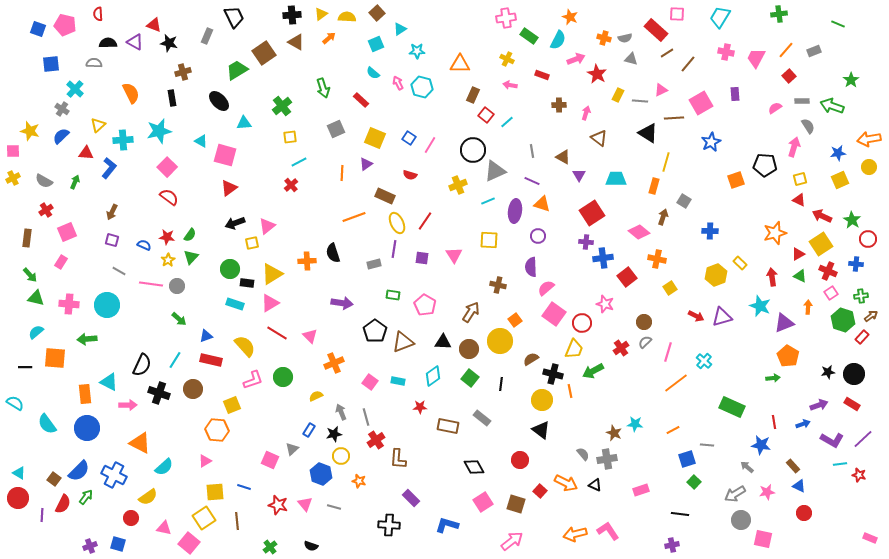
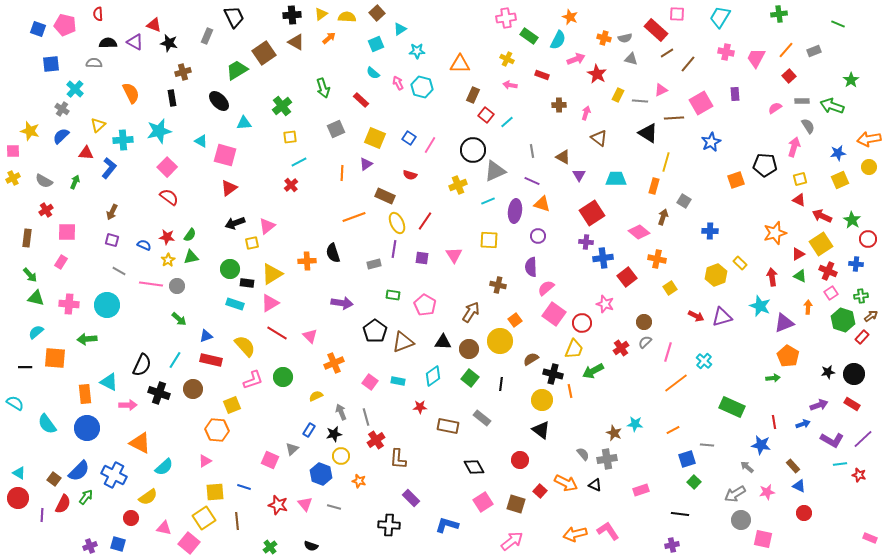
pink square at (67, 232): rotated 24 degrees clockwise
green triangle at (191, 257): rotated 35 degrees clockwise
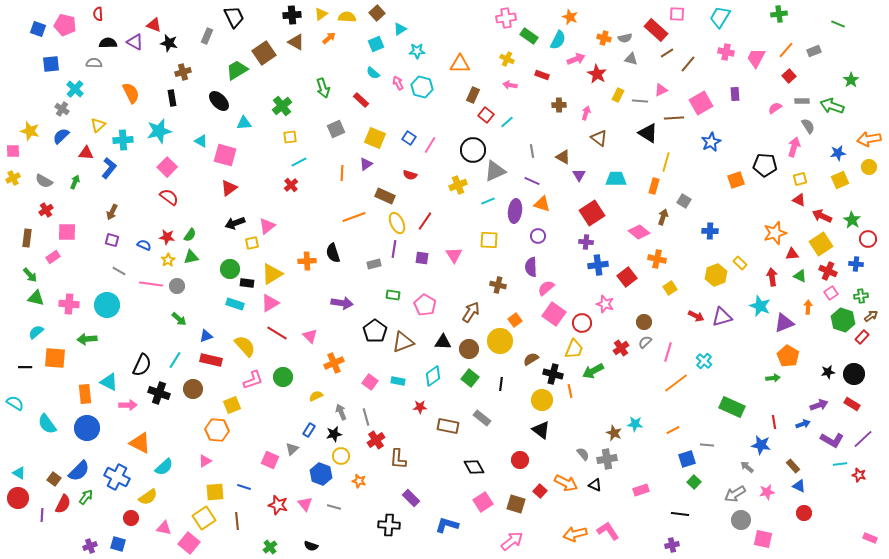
red triangle at (798, 254): moved 6 px left; rotated 24 degrees clockwise
blue cross at (603, 258): moved 5 px left, 7 px down
pink rectangle at (61, 262): moved 8 px left, 5 px up; rotated 24 degrees clockwise
blue cross at (114, 475): moved 3 px right, 2 px down
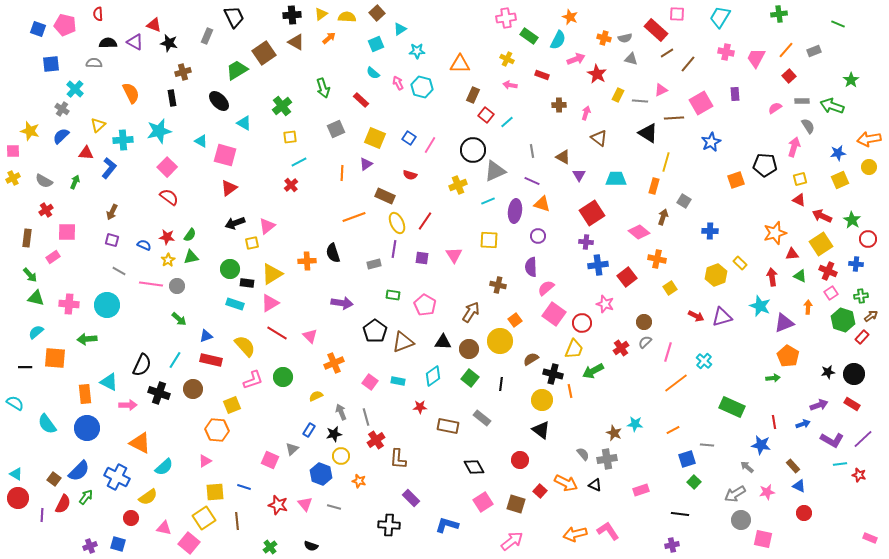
cyan triangle at (244, 123): rotated 35 degrees clockwise
cyan triangle at (19, 473): moved 3 px left, 1 px down
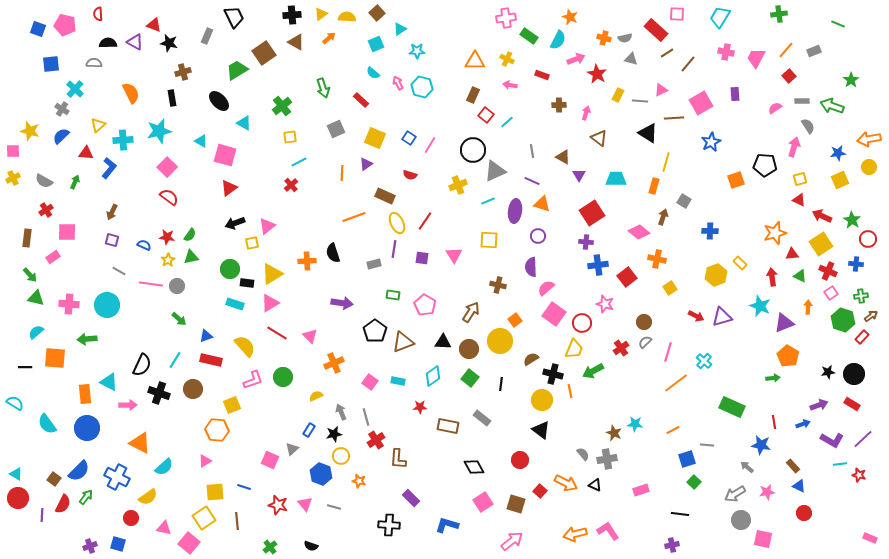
orange triangle at (460, 64): moved 15 px right, 3 px up
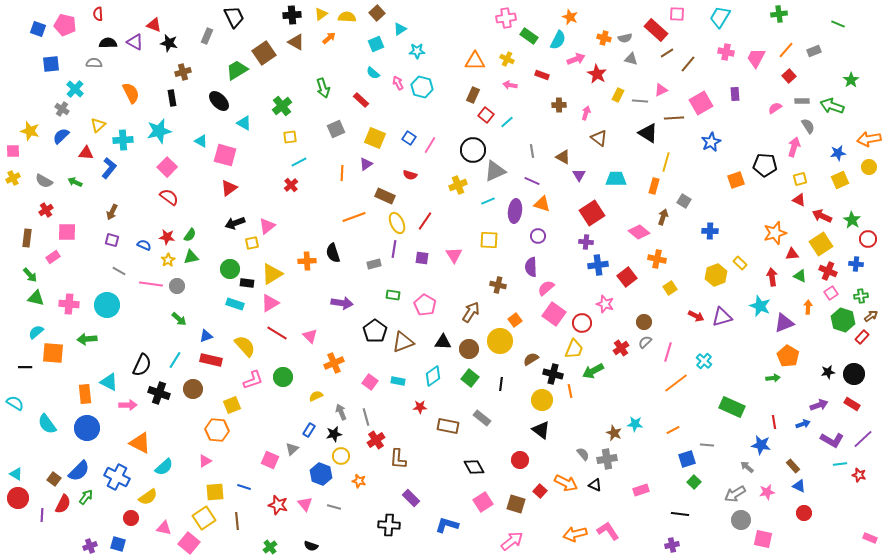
green arrow at (75, 182): rotated 88 degrees counterclockwise
orange square at (55, 358): moved 2 px left, 5 px up
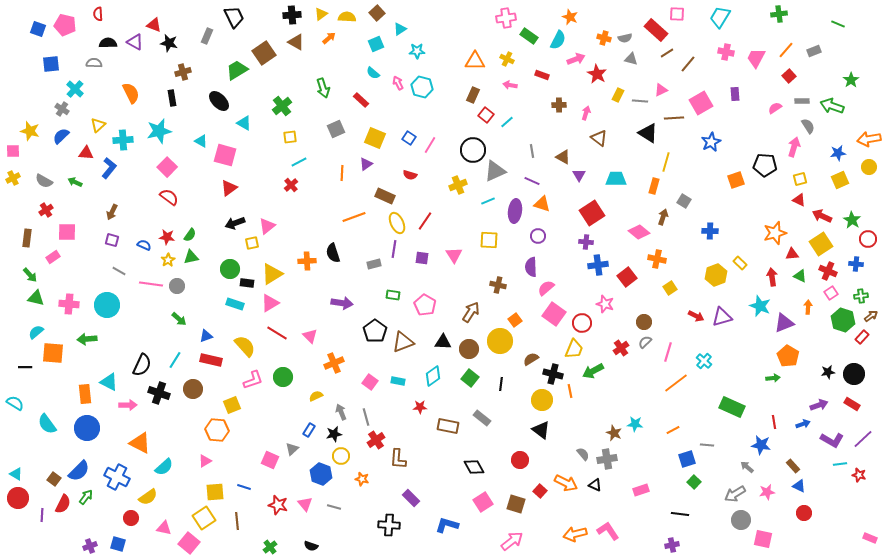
orange star at (359, 481): moved 3 px right, 2 px up
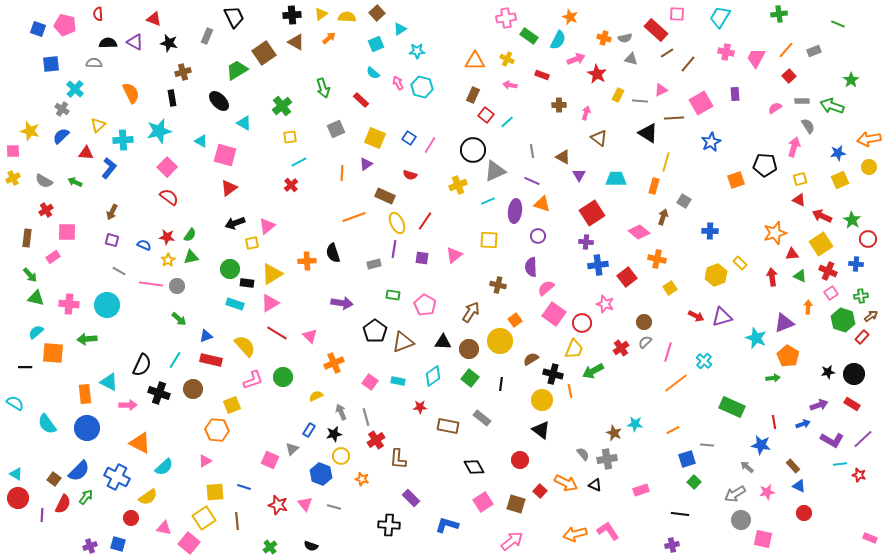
red triangle at (154, 25): moved 6 px up
pink triangle at (454, 255): rotated 24 degrees clockwise
cyan star at (760, 306): moved 4 px left, 32 px down
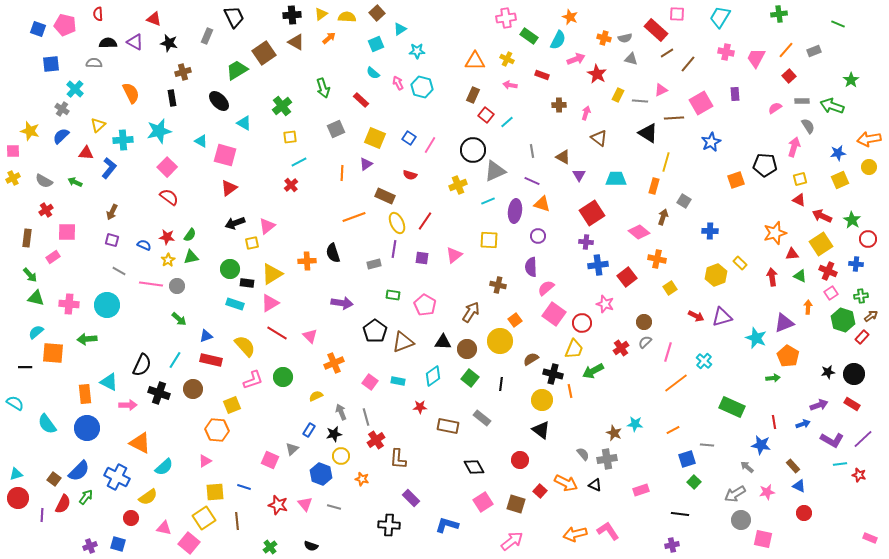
brown circle at (469, 349): moved 2 px left
cyan triangle at (16, 474): rotated 48 degrees counterclockwise
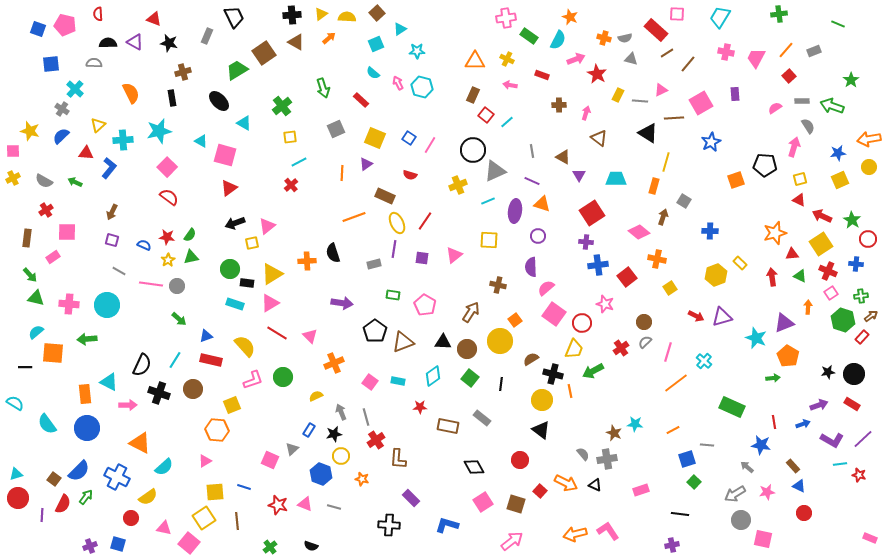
pink triangle at (305, 504): rotated 28 degrees counterclockwise
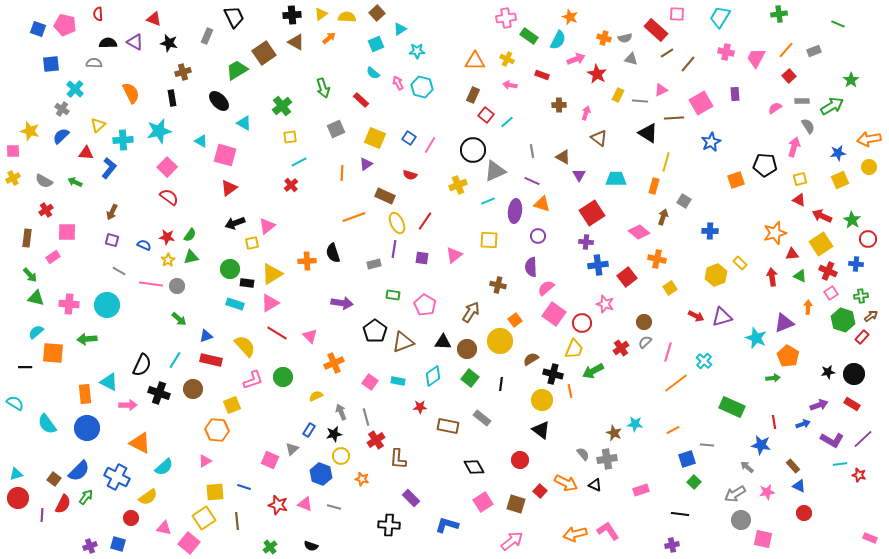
green arrow at (832, 106): rotated 130 degrees clockwise
